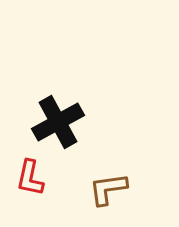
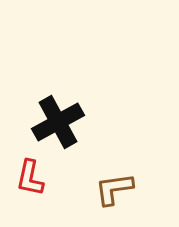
brown L-shape: moved 6 px right
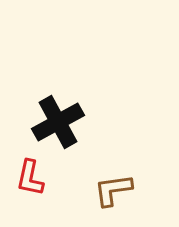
brown L-shape: moved 1 px left, 1 px down
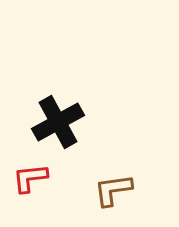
red L-shape: rotated 72 degrees clockwise
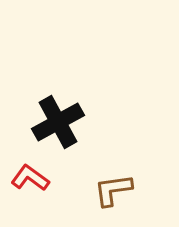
red L-shape: rotated 42 degrees clockwise
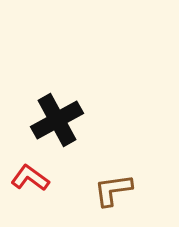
black cross: moved 1 px left, 2 px up
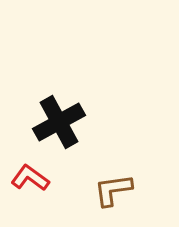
black cross: moved 2 px right, 2 px down
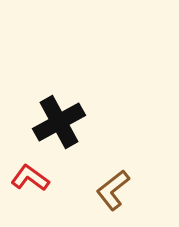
brown L-shape: rotated 30 degrees counterclockwise
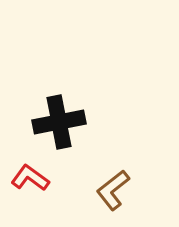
black cross: rotated 18 degrees clockwise
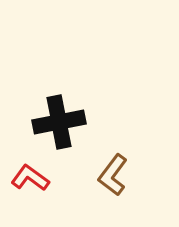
brown L-shape: moved 15 px up; rotated 15 degrees counterclockwise
